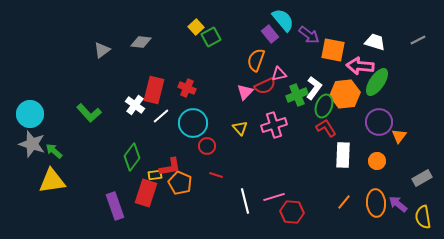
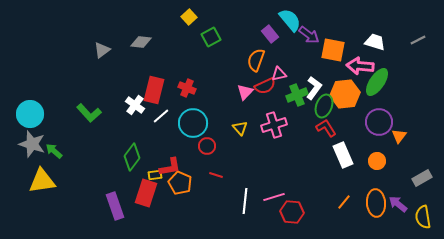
cyan semicircle at (283, 20): moved 7 px right
yellow square at (196, 27): moved 7 px left, 10 px up
white rectangle at (343, 155): rotated 25 degrees counterclockwise
yellow triangle at (52, 181): moved 10 px left
white line at (245, 201): rotated 20 degrees clockwise
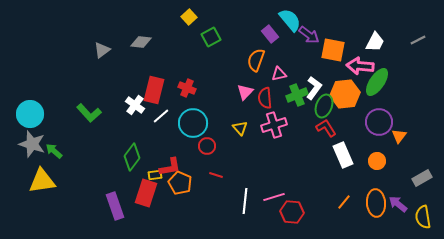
white trapezoid at (375, 42): rotated 100 degrees clockwise
red semicircle at (265, 86): moved 12 px down; rotated 110 degrees clockwise
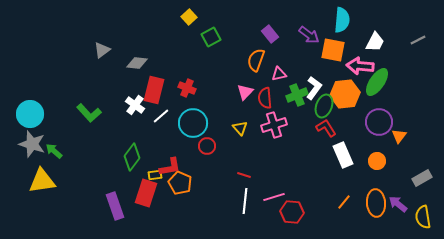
cyan semicircle at (290, 20): moved 52 px right; rotated 45 degrees clockwise
gray diamond at (141, 42): moved 4 px left, 21 px down
red line at (216, 175): moved 28 px right
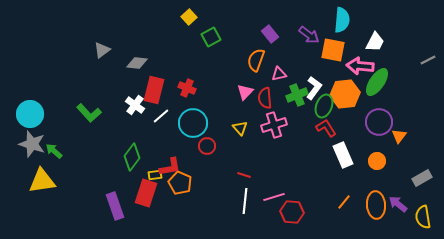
gray line at (418, 40): moved 10 px right, 20 px down
orange ellipse at (376, 203): moved 2 px down
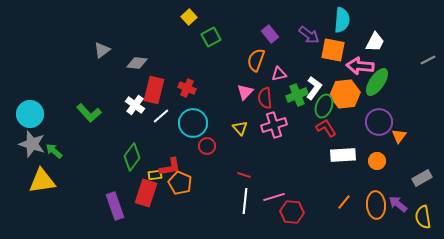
white rectangle at (343, 155): rotated 70 degrees counterclockwise
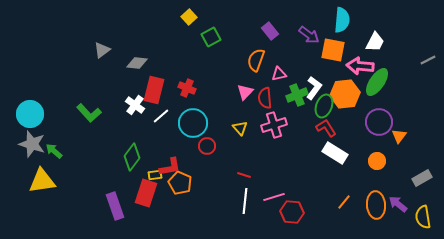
purple rectangle at (270, 34): moved 3 px up
white rectangle at (343, 155): moved 8 px left, 2 px up; rotated 35 degrees clockwise
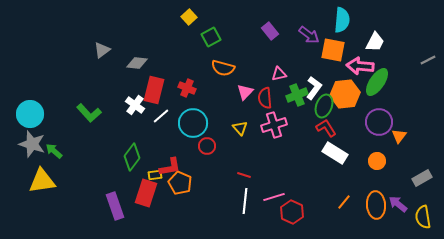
orange semicircle at (256, 60): moved 33 px left, 8 px down; rotated 95 degrees counterclockwise
red hexagon at (292, 212): rotated 20 degrees clockwise
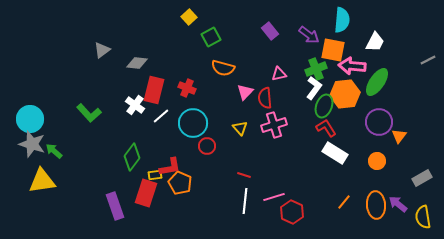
pink arrow at (360, 66): moved 8 px left
green cross at (297, 95): moved 19 px right, 26 px up
cyan circle at (30, 114): moved 5 px down
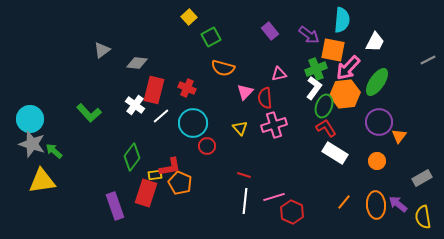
pink arrow at (352, 66): moved 4 px left, 2 px down; rotated 52 degrees counterclockwise
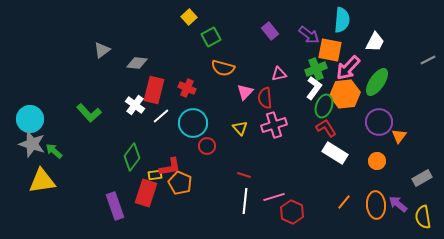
orange square at (333, 50): moved 3 px left
